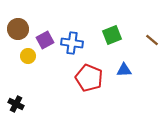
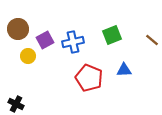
blue cross: moved 1 px right, 1 px up; rotated 20 degrees counterclockwise
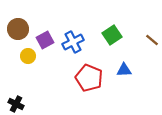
green square: rotated 12 degrees counterclockwise
blue cross: rotated 15 degrees counterclockwise
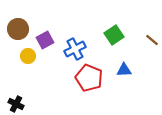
green square: moved 2 px right
blue cross: moved 2 px right, 7 px down
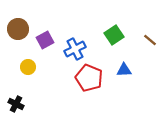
brown line: moved 2 px left
yellow circle: moved 11 px down
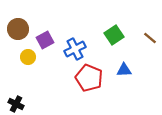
brown line: moved 2 px up
yellow circle: moved 10 px up
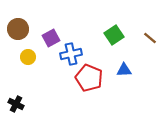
purple square: moved 6 px right, 2 px up
blue cross: moved 4 px left, 5 px down; rotated 15 degrees clockwise
